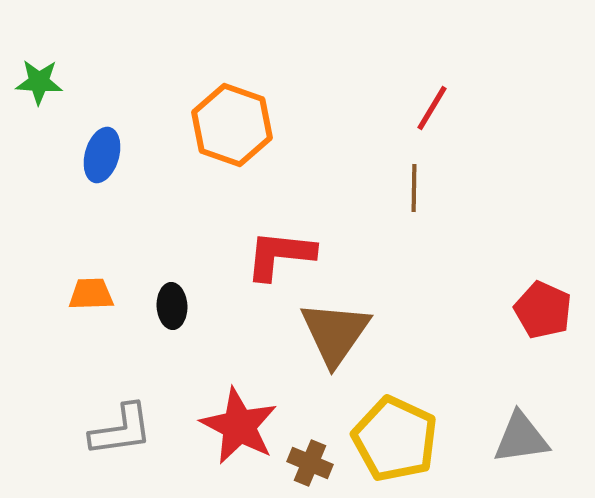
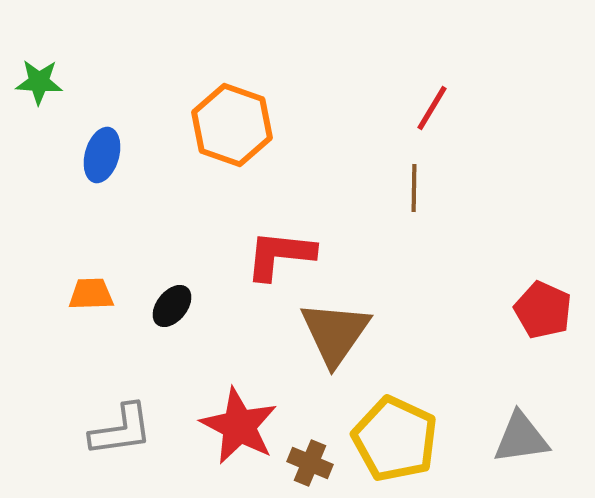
black ellipse: rotated 42 degrees clockwise
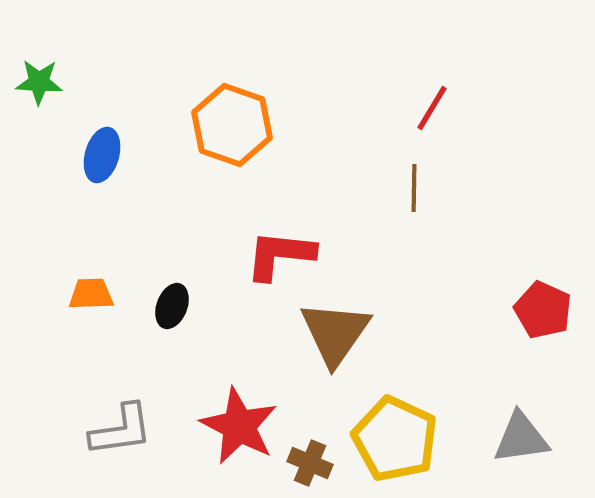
black ellipse: rotated 18 degrees counterclockwise
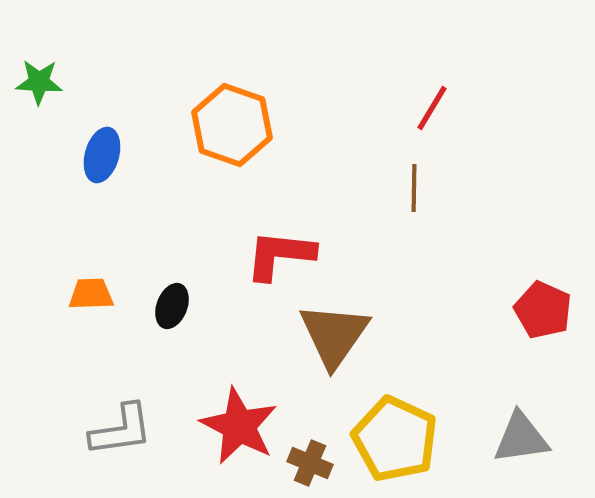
brown triangle: moved 1 px left, 2 px down
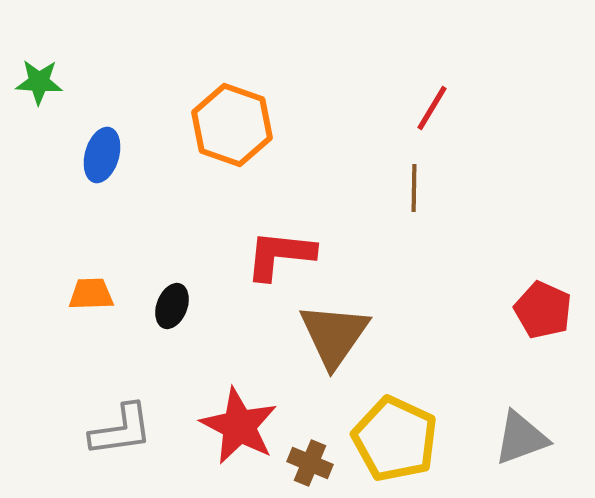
gray triangle: rotated 12 degrees counterclockwise
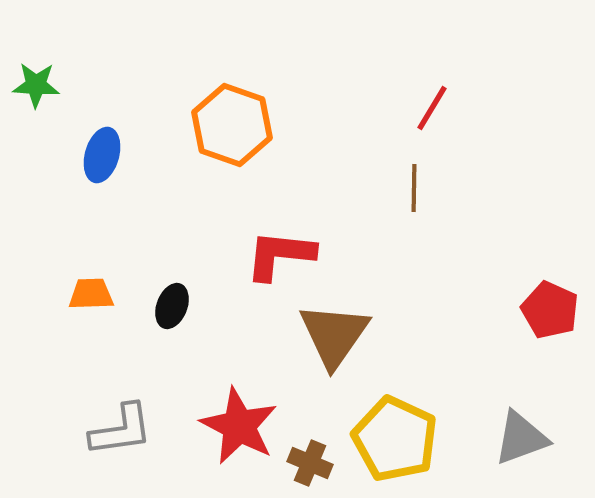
green star: moved 3 px left, 3 px down
red pentagon: moved 7 px right
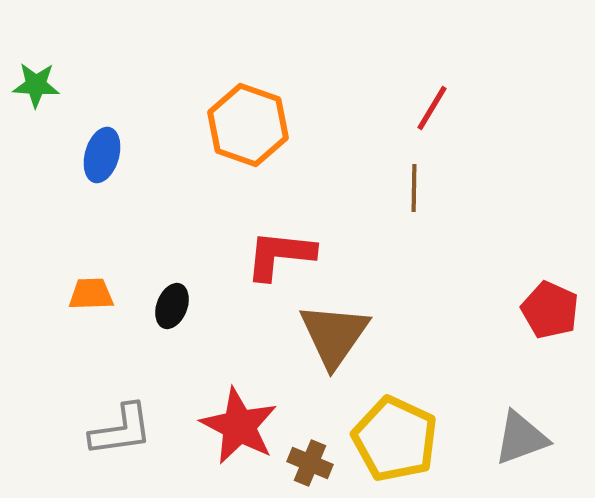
orange hexagon: moved 16 px right
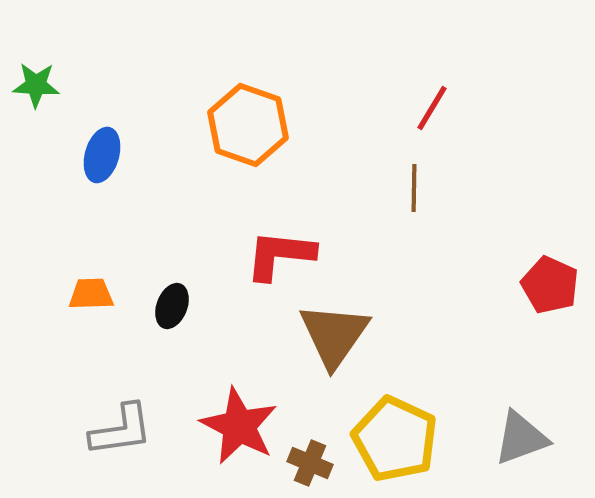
red pentagon: moved 25 px up
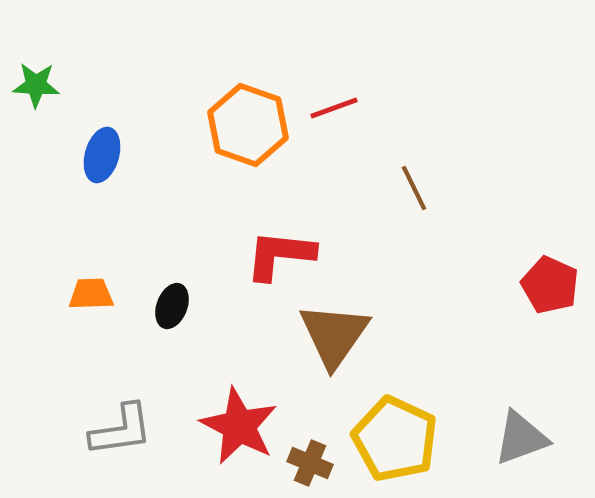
red line: moved 98 px left; rotated 39 degrees clockwise
brown line: rotated 27 degrees counterclockwise
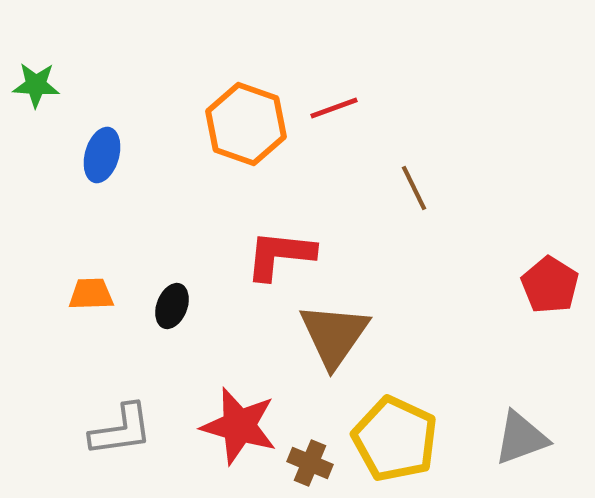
orange hexagon: moved 2 px left, 1 px up
red pentagon: rotated 8 degrees clockwise
red star: rotated 12 degrees counterclockwise
